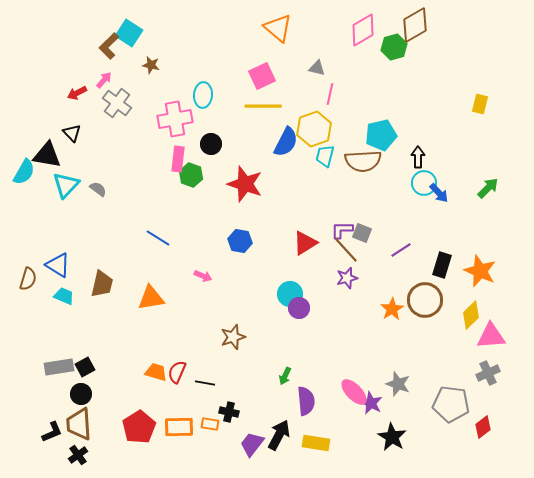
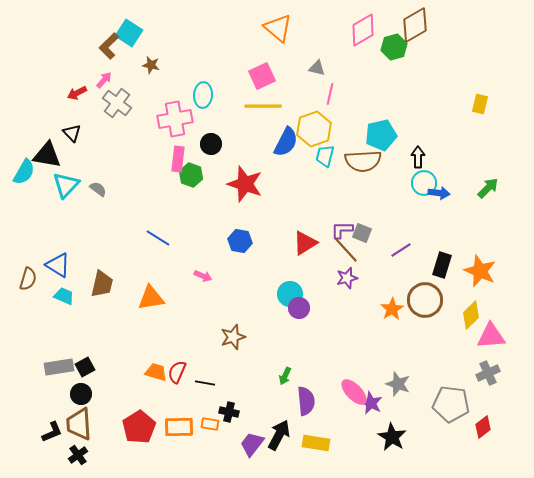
blue arrow at (439, 193): rotated 40 degrees counterclockwise
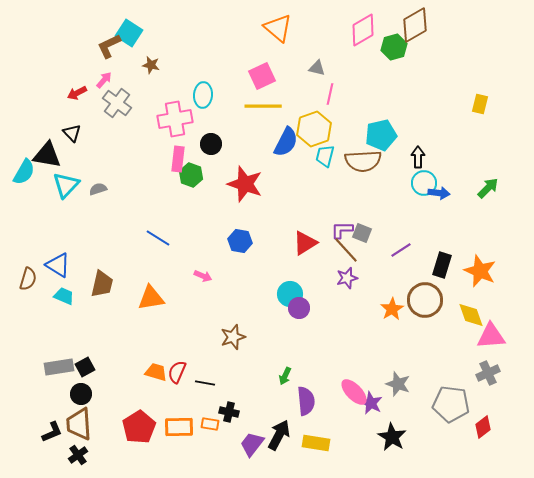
brown L-shape at (109, 46): rotated 20 degrees clockwise
gray semicircle at (98, 189): rotated 54 degrees counterclockwise
yellow diamond at (471, 315): rotated 64 degrees counterclockwise
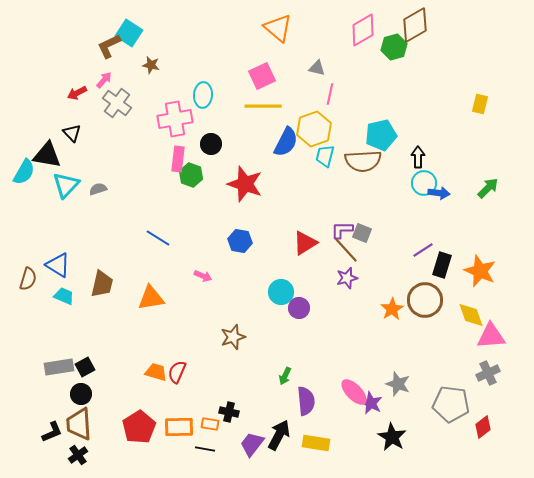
purple line at (401, 250): moved 22 px right
cyan circle at (290, 294): moved 9 px left, 2 px up
black line at (205, 383): moved 66 px down
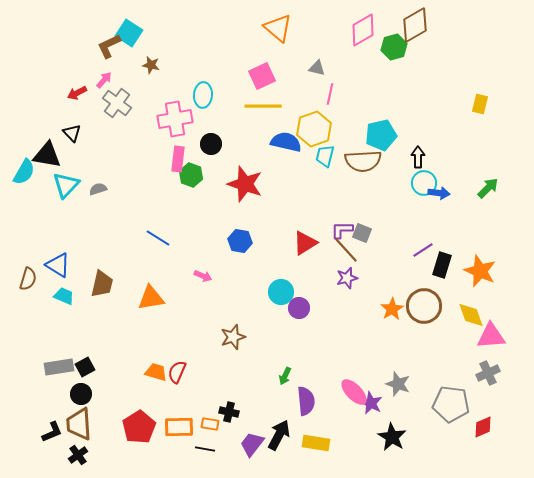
blue semicircle at (286, 142): rotated 104 degrees counterclockwise
brown circle at (425, 300): moved 1 px left, 6 px down
red diamond at (483, 427): rotated 15 degrees clockwise
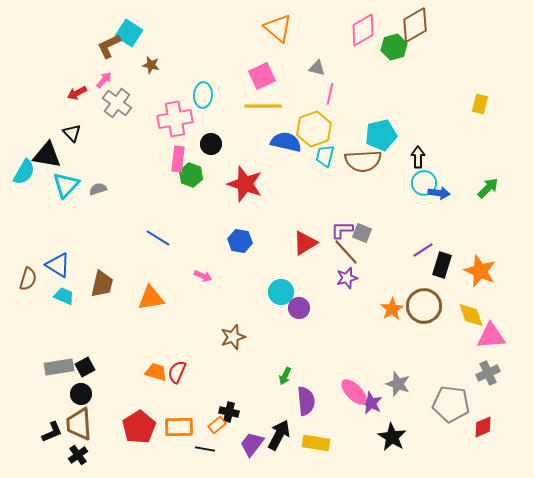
brown line at (346, 250): moved 2 px down
orange rectangle at (210, 424): moved 7 px right, 1 px down; rotated 48 degrees counterclockwise
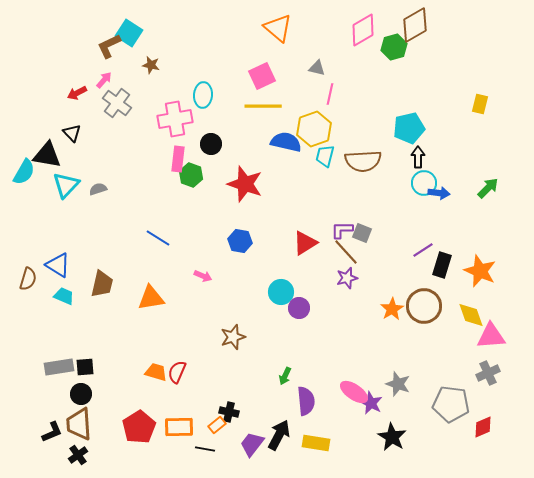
cyan pentagon at (381, 135): moved 28 px right, 7 px up
black square at (85, 367): rotated 24 degrees clockwise
pink ellipse at (354, 392): rotated 12 degrees counterclockwise
